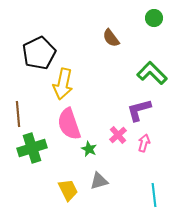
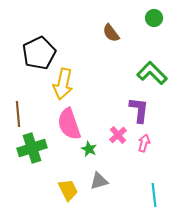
brown semicircle: moved 5 px up
purple L-shape: rotated 112 degrees clockwise
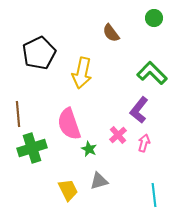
yellow arrow: moved 19 px right, 11 px up
purple L-shape: rotated 148 degrees counterclockwise
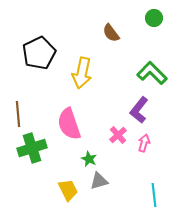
green star: moved 10 px down
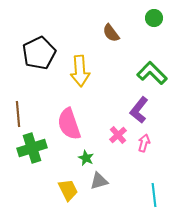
yellow arrow: moved 2 px left, 2 px up; rotated 16 degrees counterclockwise
green star: moved 3 px left, 1 px up
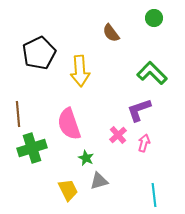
purple L-shape: rotated 32 degrees clockwise
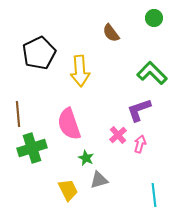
pink arrow: moved 4 px left, 1 px down
gray triangle: moved 1 px up
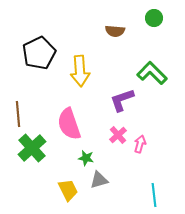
brown semicircle: moved 4 px right, 2 px up; rotated 48 degrees counterclockwise
purple L-shape: moved 17 px left, 10 px up
green cross: rotated 24 degrees counterclockwise
green star: rotated 14 degrees counterclockwise
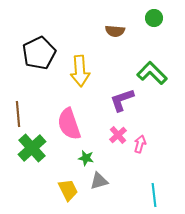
gray triangle: moved 1 px down
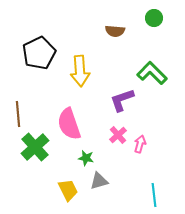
green cross: moved 3 px right, 1 px up
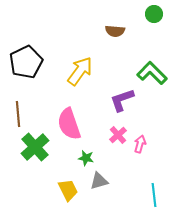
green circle: moved 4 px up
black pentagon: moved 13 px left, 9 px down
yellow arrow: rotated 140 degrees counterclockwise
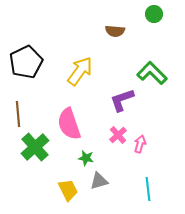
cyan line: moved 6 px left, 6 px up
